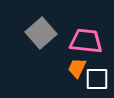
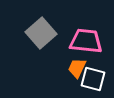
white square: moved 4 px left; rotated 15 degrees clockwise
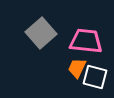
white square: moved 2 px right, 2 px up
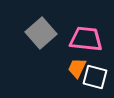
pink trapezoid: moved 2 px up
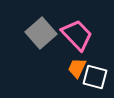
pink trapezoid: moved 9 px left, 4 px up; rotated 40 degrees clockwise
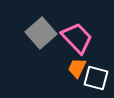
pink trapezoid: moved 3 px down
white square: moved 1 px right, 1 px down
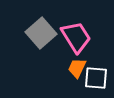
pink trapezoid: moved 1 px left, 1 px up; rotated 12 degrees clockwise
white square: rotated 10 degrees counterclockwise
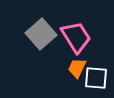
gray square: moved 1 px down
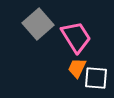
gray square: moved 3 px left, 10 px up
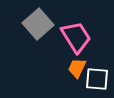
white square: moved 1 px right, 1 px down
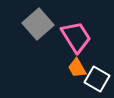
orange trapezoid: rotated 55 degrees counterclockwise
white square: rotated 25 degrees clockwise
